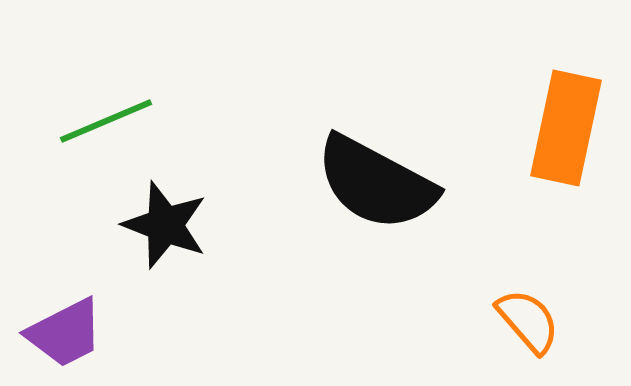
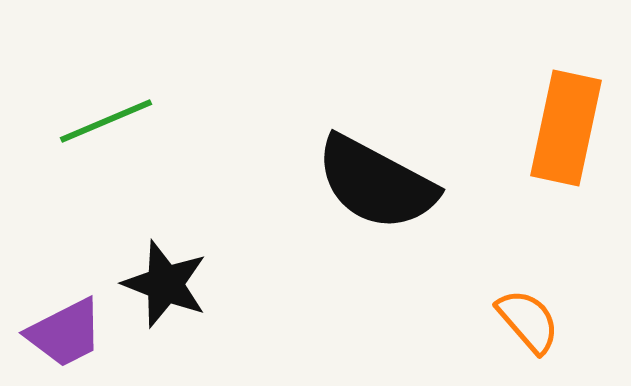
black star: moved 59 px down
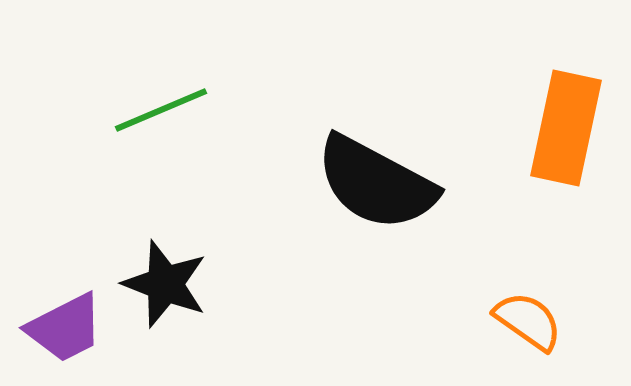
green line: moved 55 px right, 11 px up
orange semicircle: rotated 14 degrees counterclockwise
purple trapezoid: moved 5 px up
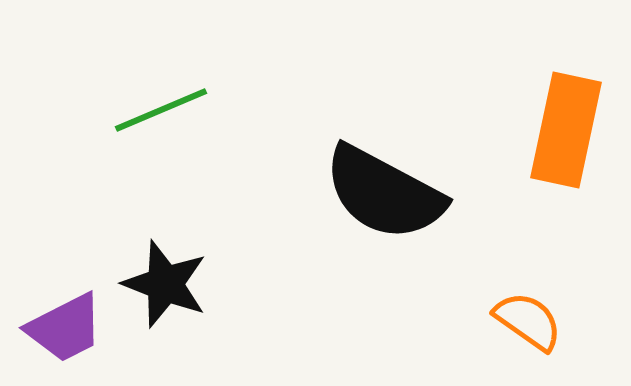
orange rectangle: moved 2 px down
black semicircle: moved 8 px right, 10 px down
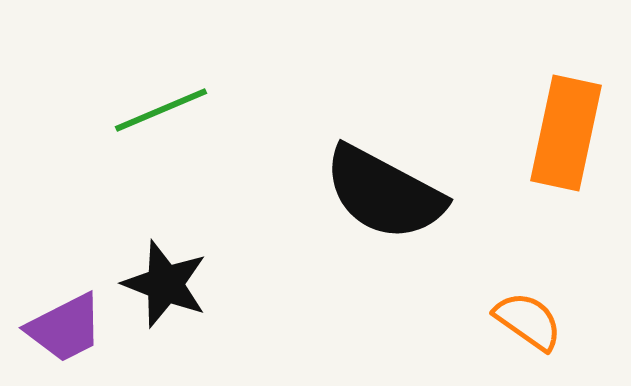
orange rectangle: moved 3 px down
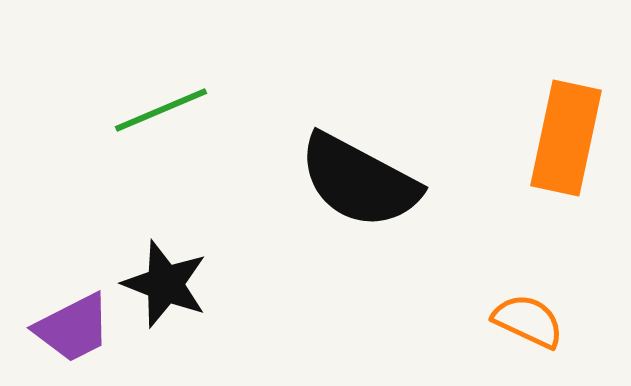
orange rectangle: moved 5 px down
black semicircle: moved 25 px left, 12 px up
orange semicircle: rotated 10 degrees counterclockwise
purple trapezoid: moved 8 px right
